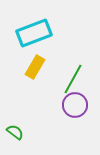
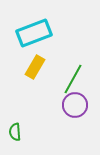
green semicircle: rotated 132 degrees counterclockwise
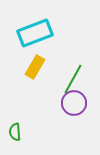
cyan rectangle: moved 1 px right
purple circle: moved 1 px left, 2 px up
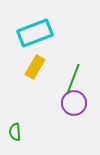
green line: rotated 8 degrees counterclockwise
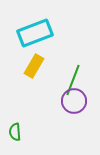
yellow rectangle: moved 1 px left, 1 px up
green line: moved 1 px down
purple circle: moved 2 px up
